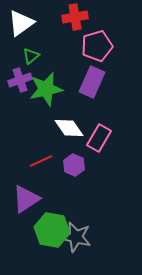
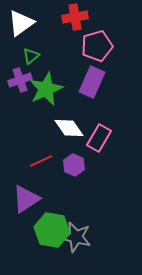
green star: rotated 12 degrees counterclockwise
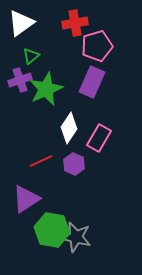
red cross: moved 6 px down
white diamond: rotated 68 degrees clockwise
purple hexagon: moved 1 px up
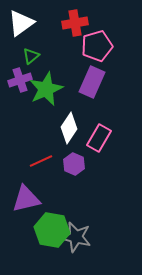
purple triangle: rotated 20 degrees clockwise
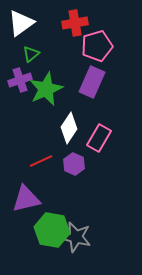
green triangle: moved 2 px up
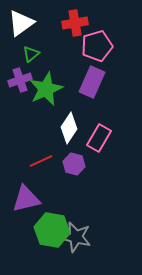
purple hexagon: rotated 10 degrees counterclockwise
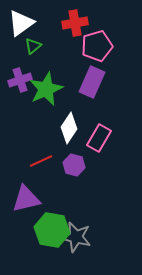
green triangle: moved 2 px right, 8 px up
purple hexagon: moved 1 px down
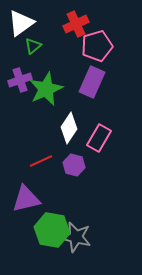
red cross: moved 1 px right, 1 px down; rotated 15 degrees counterclockwise
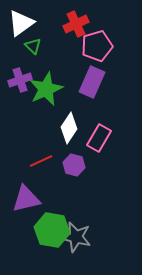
green triangle: rotated 36 degrees counterclockwise
